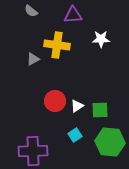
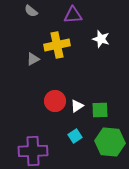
white star: rotated 18 degrees clockwise
yellow cross: rotated 20 degrees counterclockwise
cyan square: moved 1 px down
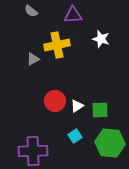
green hexagon: moved 1 px down
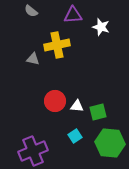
white star: moved 12 px up
gray triangle: rotated 40 degrees clockwise
white triangle: rotated 40 degrees clockwise
green square: moved 2 px left, 2 px down; rotated 12 degrees counterclockwise
purple cross: rotated 20 degrees counterclockwise
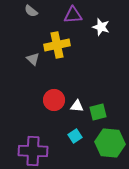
gray triangle: rotated 32 degrees clockwise
red circle: moved 1 px left, 1 px up
purple cross: rotated 24 degrees clockwise
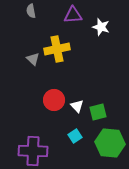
gray semicircle: rotated 40 degrees clockwise
yellow cross: moved 4 px down
white triangle: rotated 40 degrees clockwise
